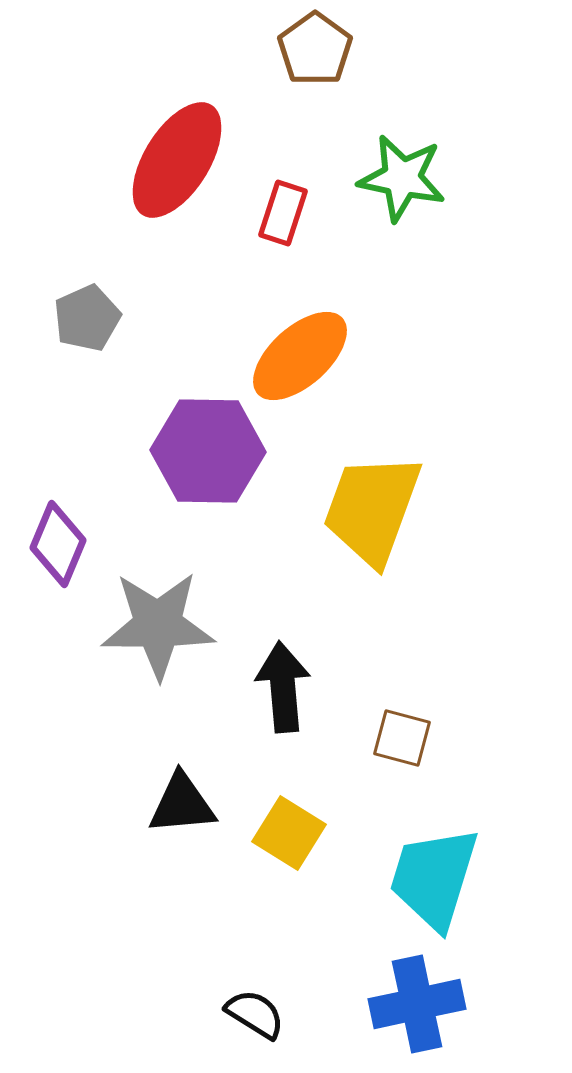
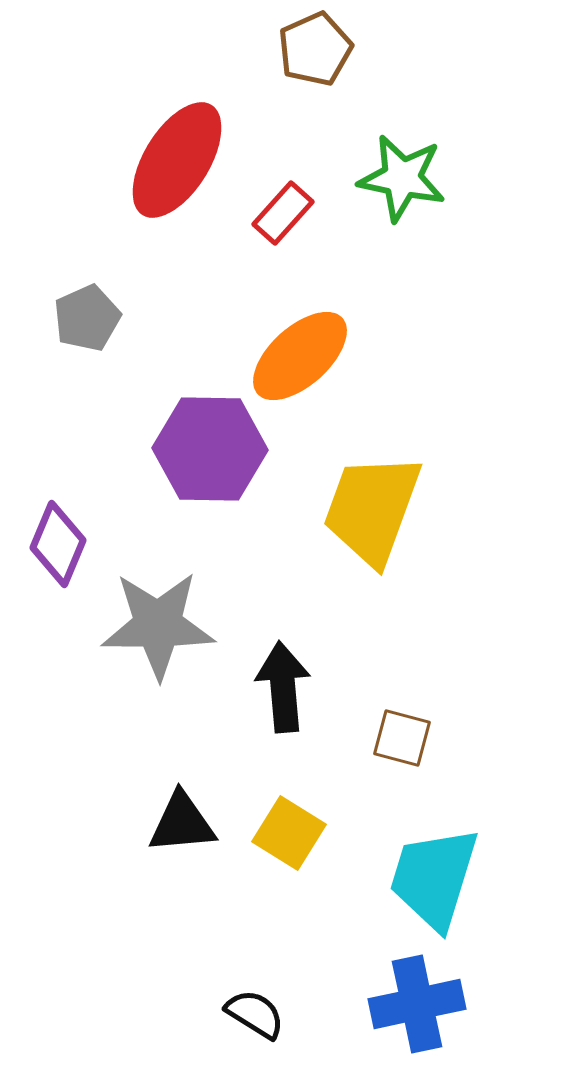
brown pentagon: rotated 12 degrees clockwise
red rectangle: rotated 24 degrees clockwise
purple hexagon: moved 2 px right, 2 px up
black triangle: moved 19 px down
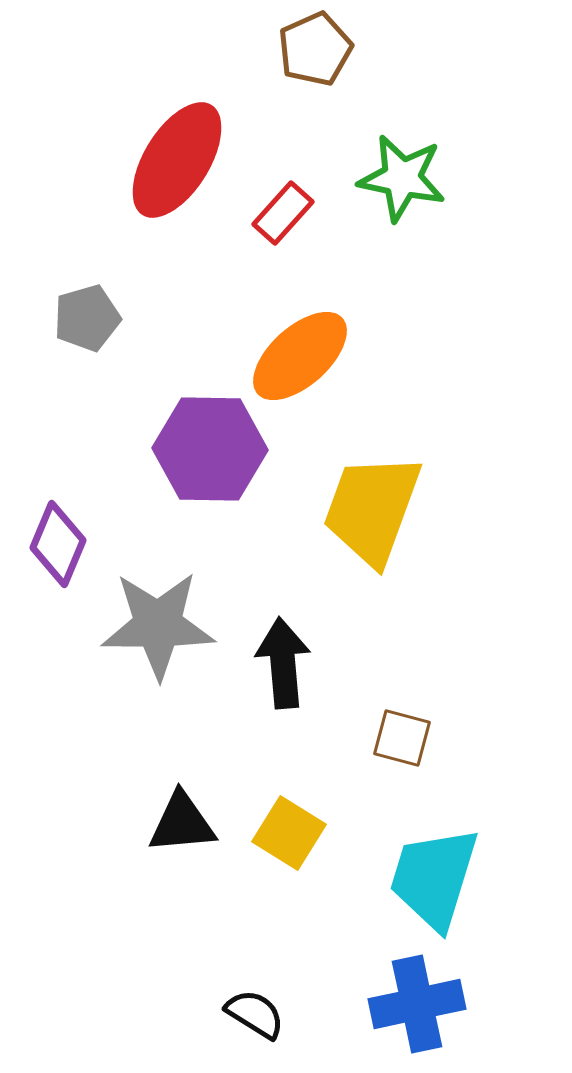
gray pentagon: rotated 8 degrees clockwise
black arrow: moved 24 px up
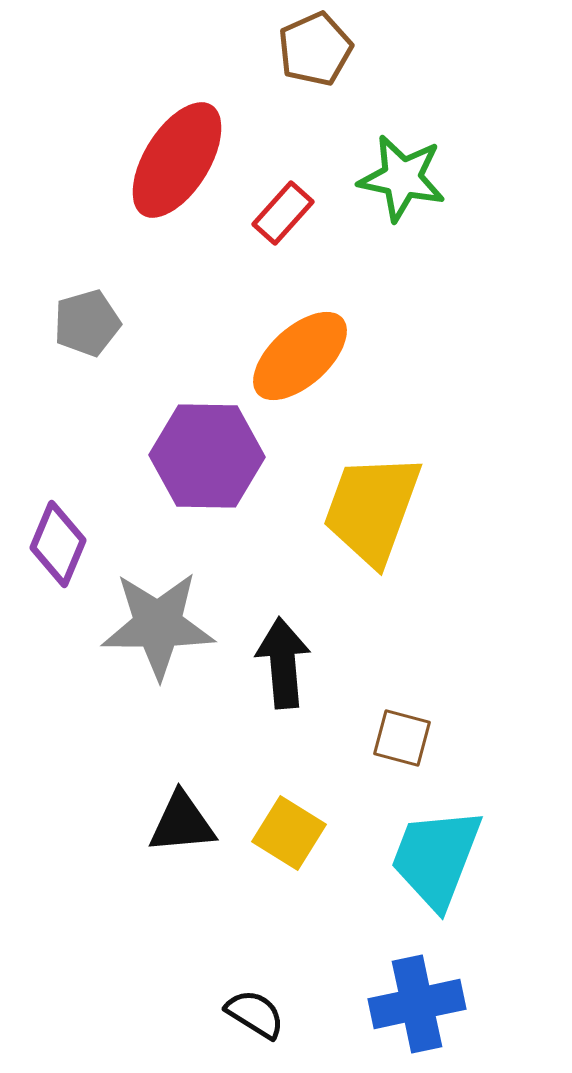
gray pentagon: moved 5 px down
purple hexagon: moved 3 px left, 7 px down
cyan trapezoid: moved 2 px right, 20 px up; rotated 4 degrees clockwise
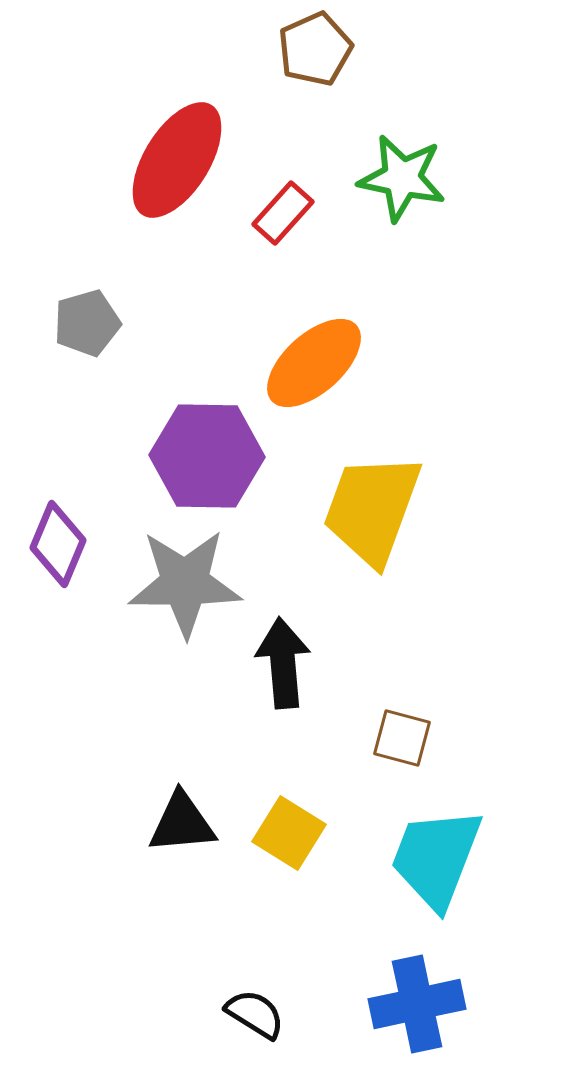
orange ellipse: moved 14 px right, 7 px down
gray star: moved 27 px right, 42 px up
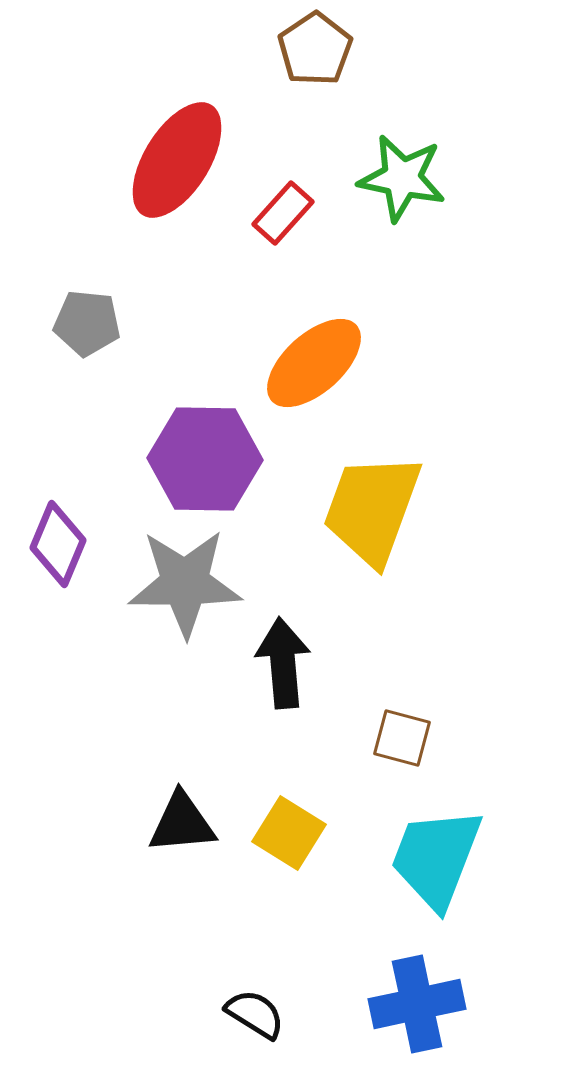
brown pentagon: rotated 10 degrees counterclockwise
gray pentagon: rotated 22 degrees clockwise
purple hexagon: moved 2 px left, 3 px down
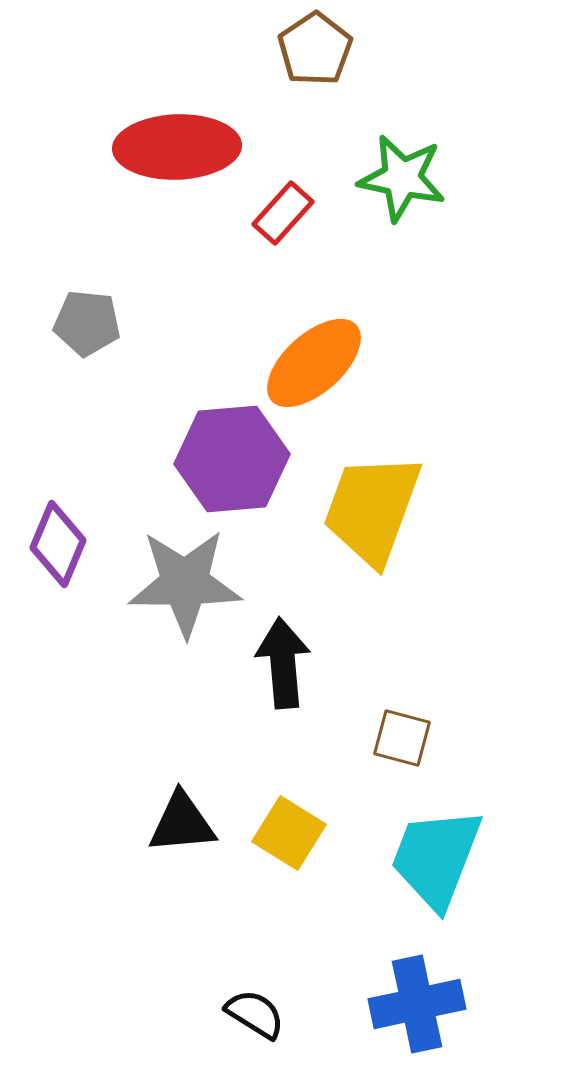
red ellipse: moved 13 px up; rotated 56 degrees clockwise
purple hexagon: moved 27 px right; rotated 6 degrees counterclockwise
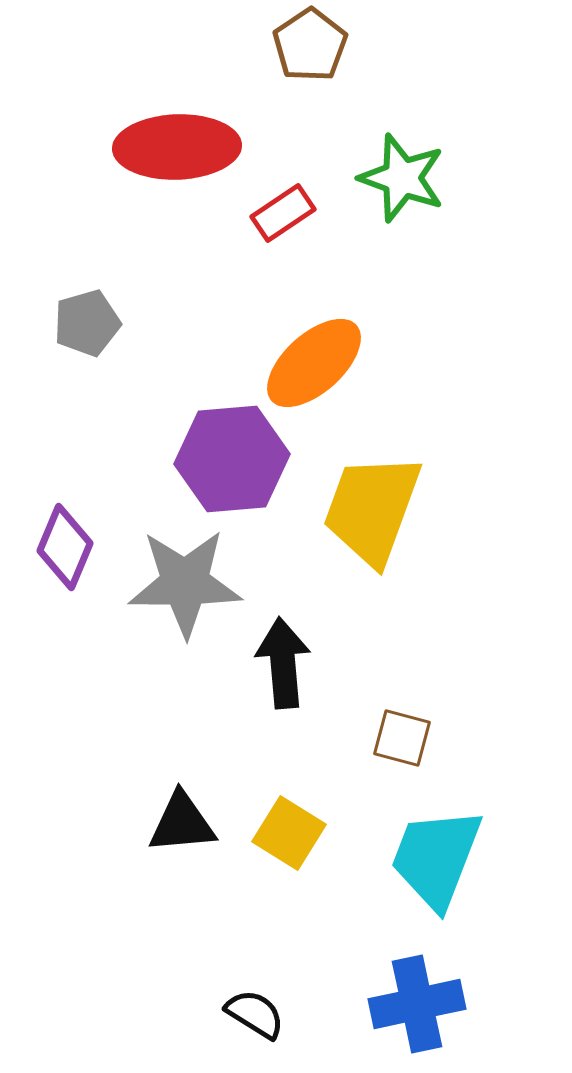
brown pentagon: moved 5 px left, 4 px up
green star: rotated 8 degrees clockwise
red rectangle: rotated 14 degrees clockwise
gray pentagon: rotated 22 degrees counterclockwise
purple diamond: moved 7 px right, 3 px down
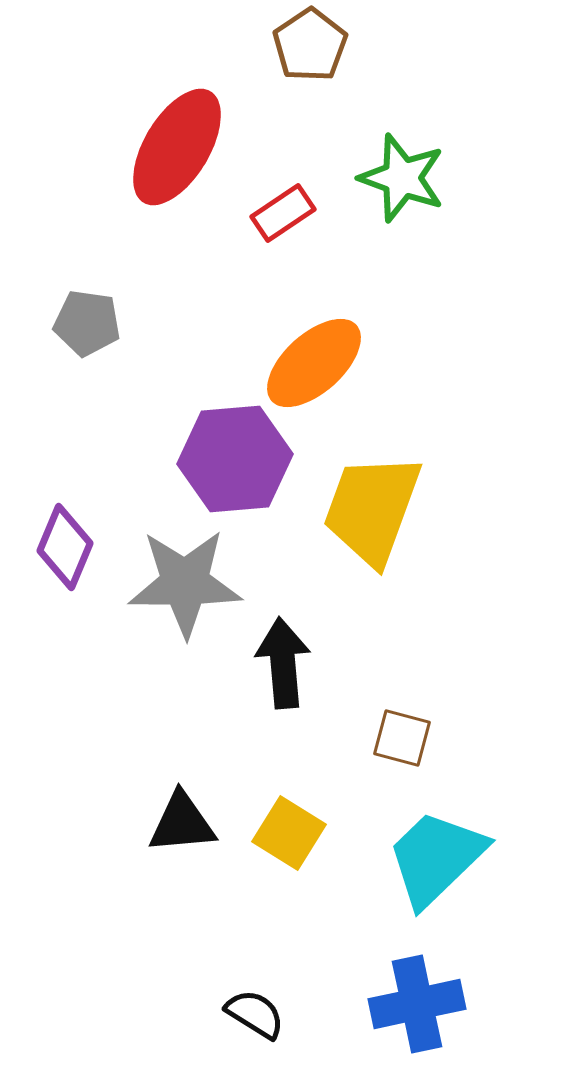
red ellipse: rotated 57 degrees counterclockwise
gray pentagon: rotated 24 degrees clockwise
purple hexagon: moved 3 px right
cyan trapezoid: rotated 25 degrees clockwise
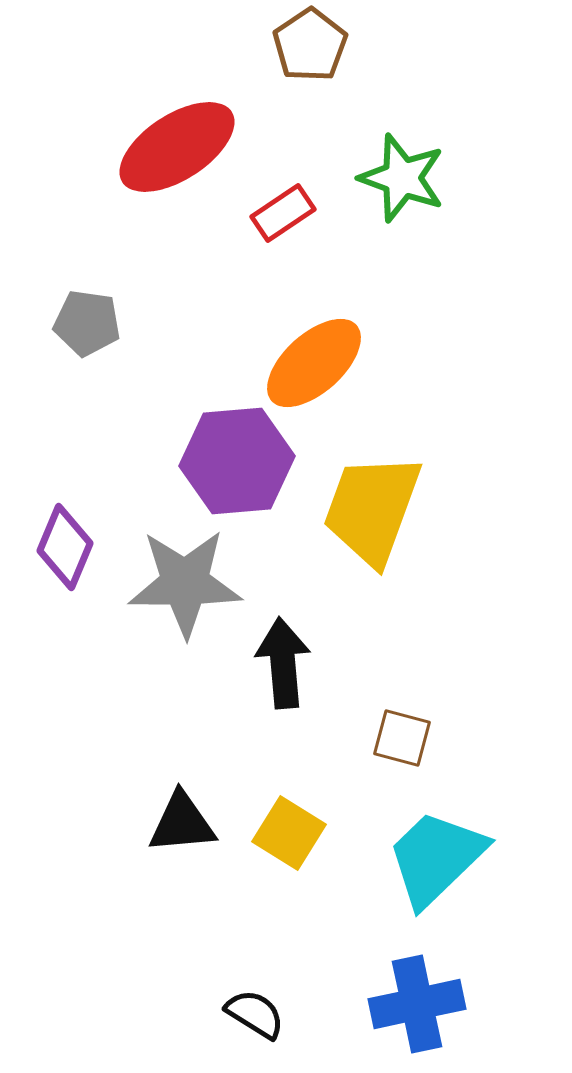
red ellipse: rotated 26 degrees clockwise
purple hexagon: moved 2 px right, 2 px down
